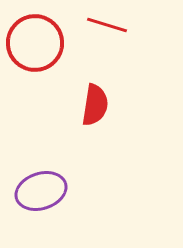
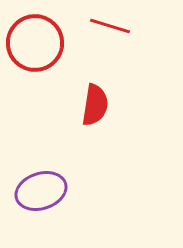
red line: moved 3 px right, 1 px down
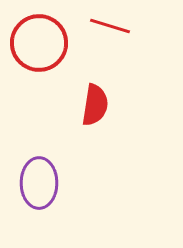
red circle: moved 4 px right
purple ellipse: moved 2 px left, 8 px up; rotated 72 degrees counterclockwise
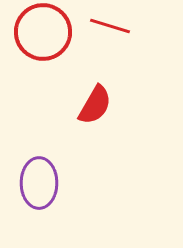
red circle: moved 4 px right, 11 px up
red semicircle: rotated 21 degrees clockwise
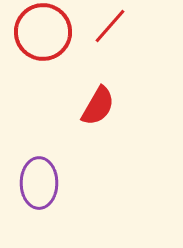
red line: rotated 66 degrees counterclockwise
red semicircle: moved 3 px right, 1 px down
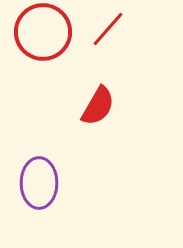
red line: moved 2 px left, 3 px down
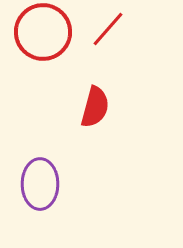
red semicircle: moved 3 px left, 1 px down; rotated 15 degrees counterclockwise
purple ellipse: moved 1 px right, 1 px down
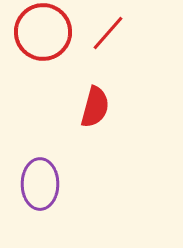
red line: moved 4 px down
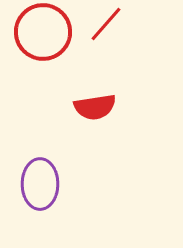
red line: moved 2 px left, 9 px up
red semicircle: rotated 66 degrees clockwise
